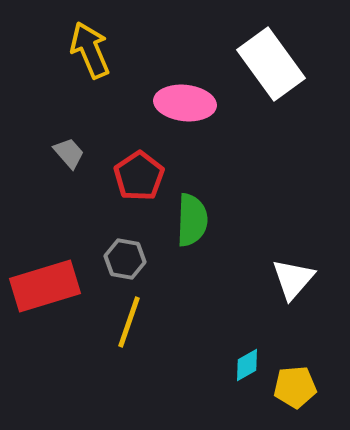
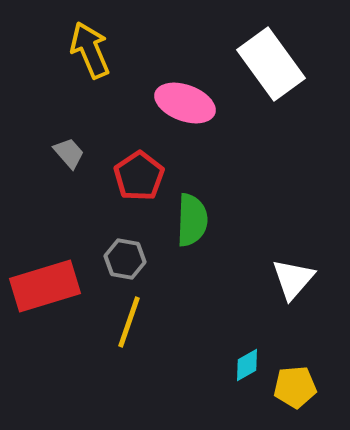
pink ellipse: rotated 14 degrees clockwise
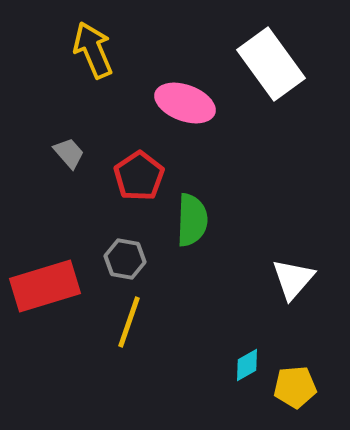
yellow arrow: moved 3 px right
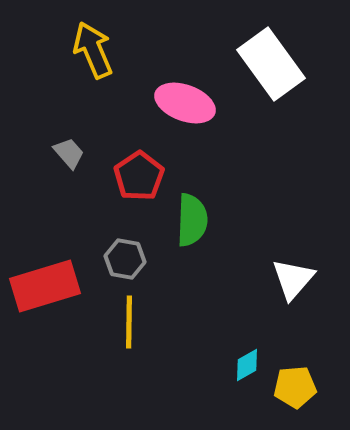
yellow line: rotated 18 degrees counterclockwise
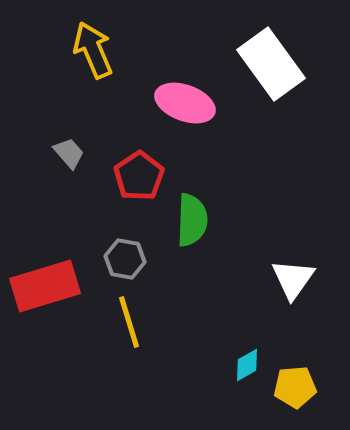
white triangle: rotated 6 degrees counterclockwise
yellow line: rotated 18 degrees counterclockwise
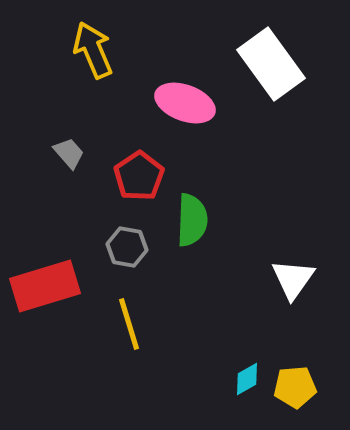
gray hexagon: moved 2 px right, 12 px up
yellow line: moved 2 px down
cyan diamond: moved 14 px down
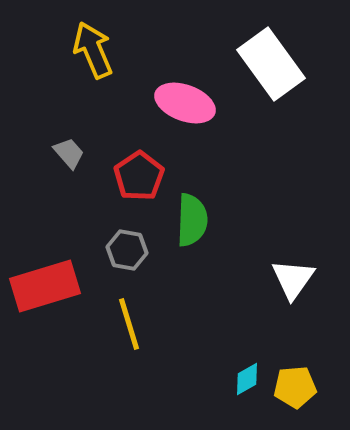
gray hexagon: moved 3 px down
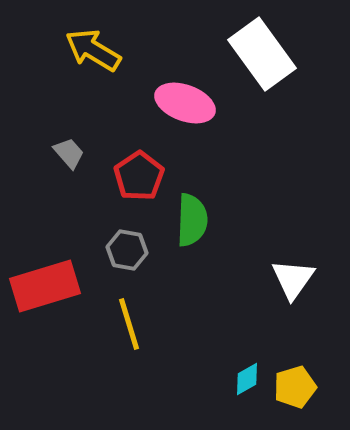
yellow arrow: rotated 36 degrees counterclockwise
white rectangle: moved 9 px left, 10 px up
yellow pentagon: rotated 12 degrees counterclockwise
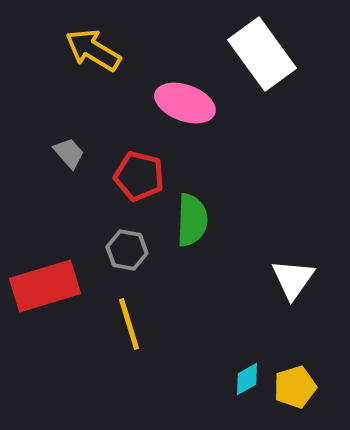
red pentagon: rotated 24 degrees counterclockwise
